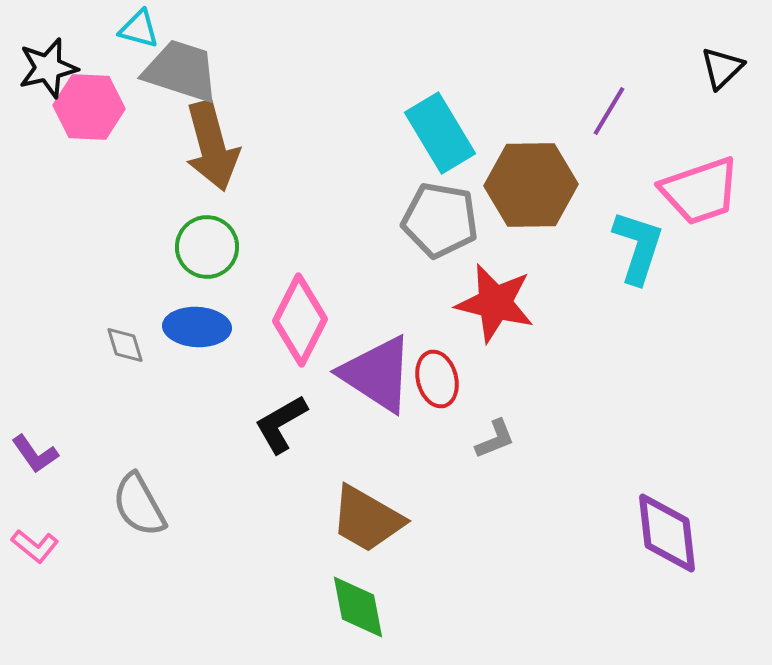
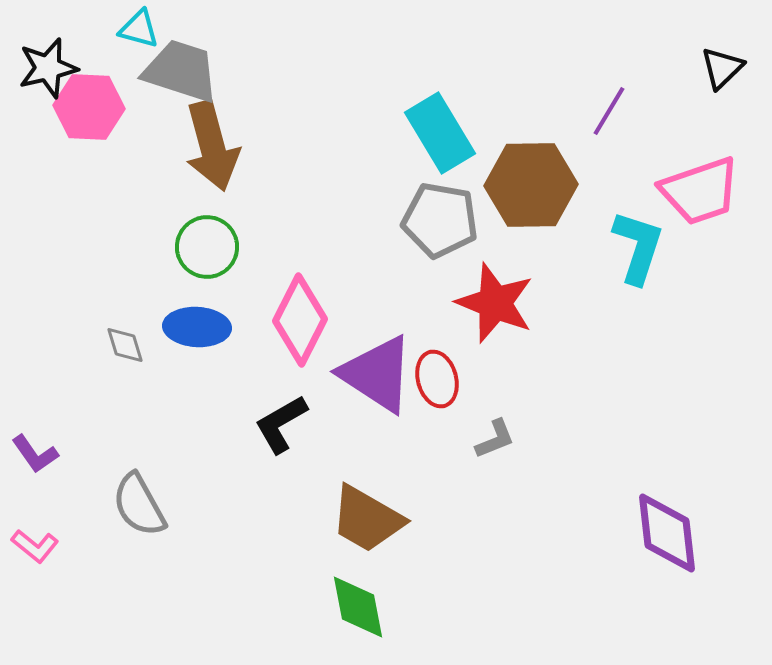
red star: rotated 8 degrees clockwise
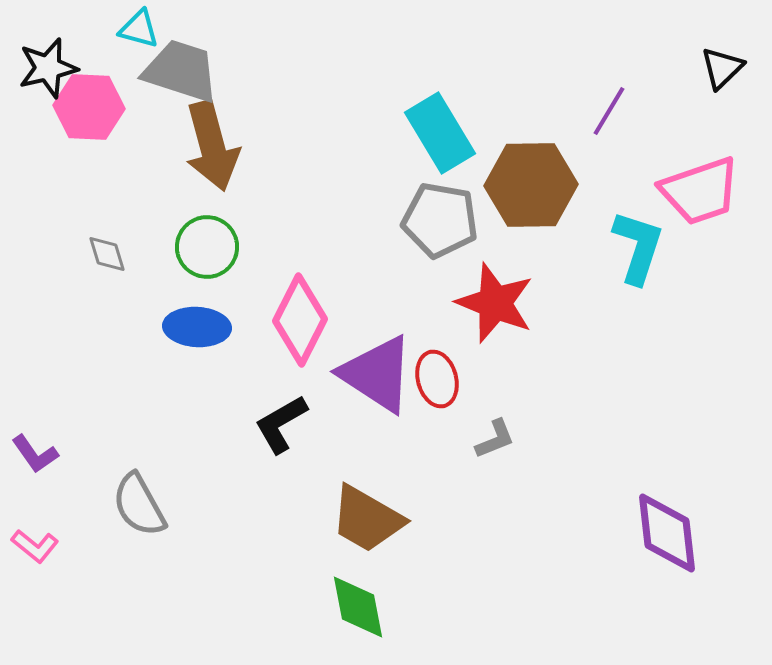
gray diamond: moved 18 px left, 91 px up
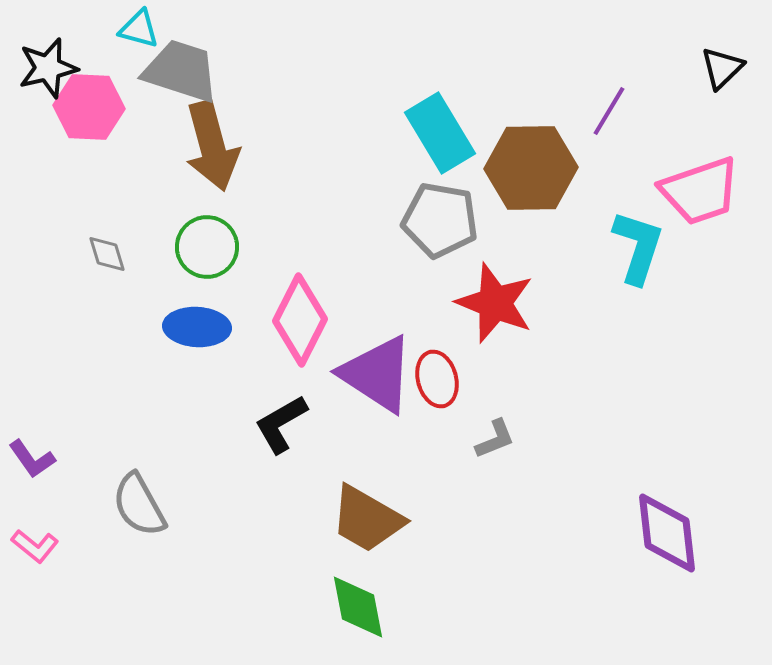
brown hexagon: moved 17 px up
purple L-shape: moved 3 px left, 5 px down
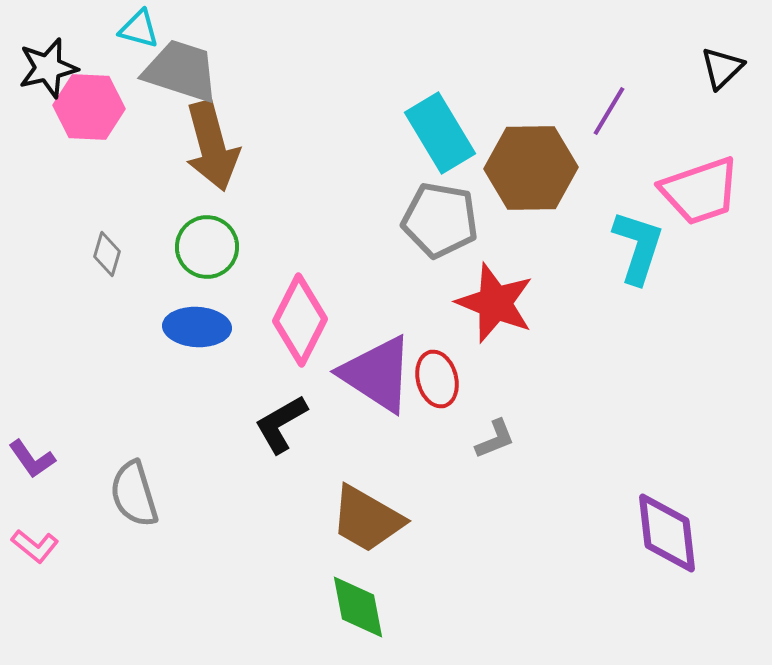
gray diamond: rotated 33 degrees clockwise
gray semicircle: moved 5 px left, 11 px up; rotated 12 degrees clockwise
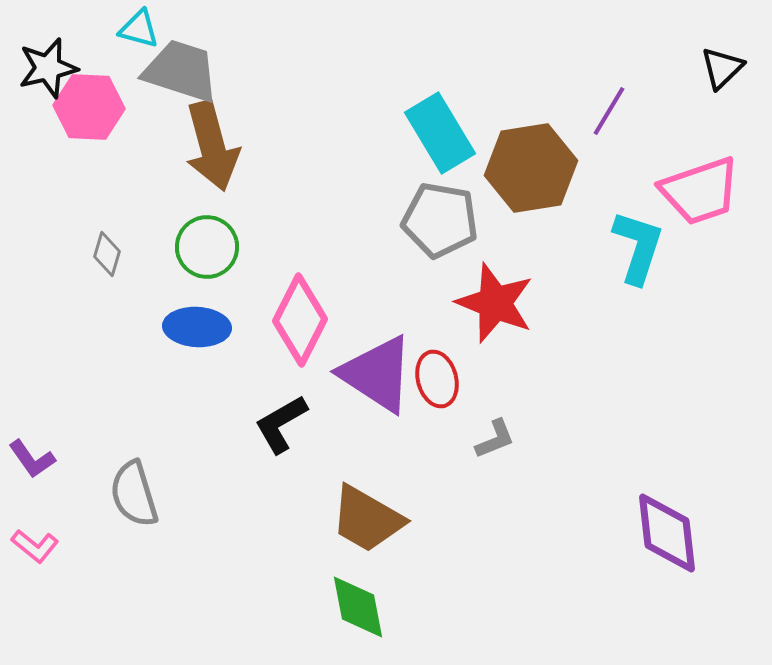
brown hexagon: rotated 8 degrees counterclockwise
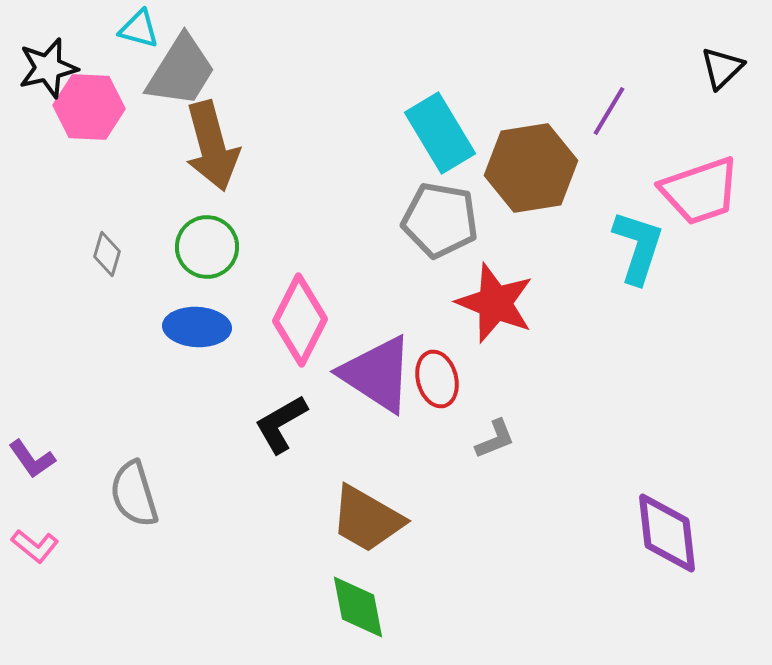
gray trapezoid: rotated 104 degrees clockwise
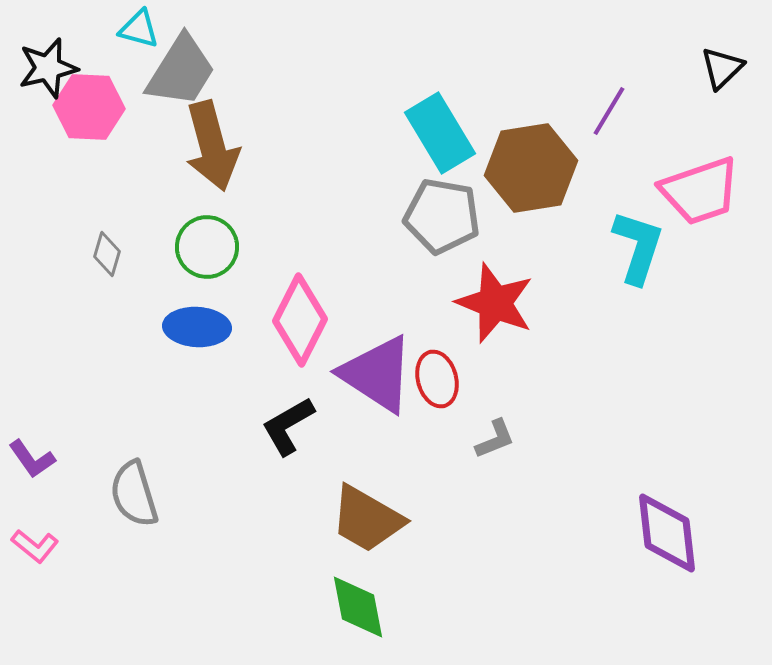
gray pentagon: moved 2 px right, 4 px up
black L-shape: moved 7 px right, 2 px down
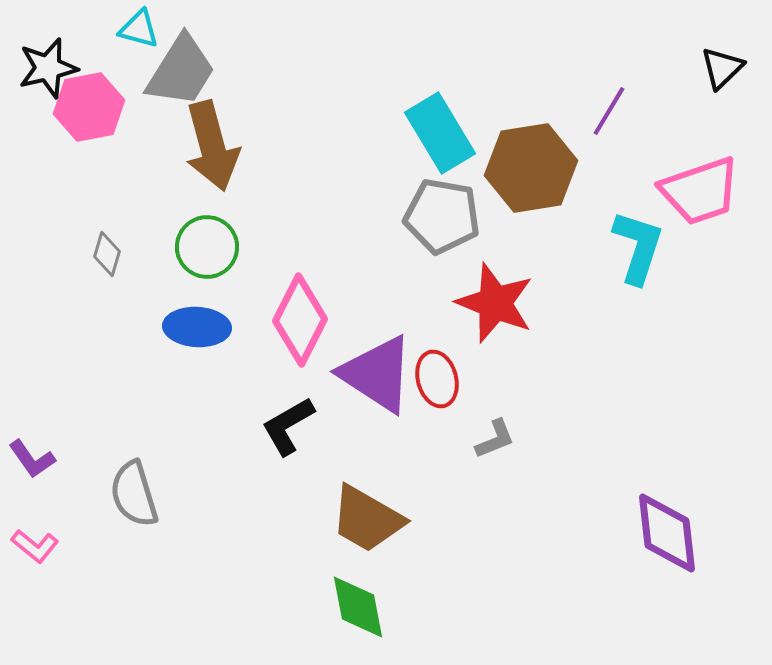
pink hexagon: rotated 14 degrees counterclockwise
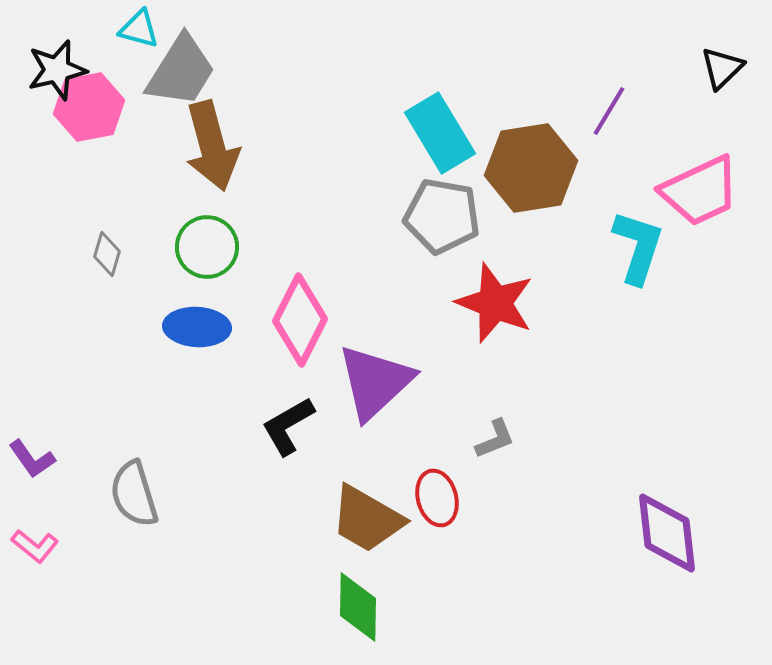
black star: moved 9 px right, 2 px down
pink trapezoid: rotated 6 degrees counterclockwise
purple triangle: moved 2 px left, 8 px down; rotated 44 degrees clockwise
red ellipse: moved 119 px down
green diamond: rotated 12 degrees clockwise
